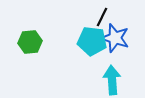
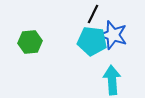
black line: moved 9 px left, 3 px up
blue star: moved 2 px left, 3 px up
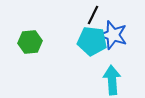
black line: moved 1 px down
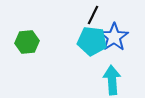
blue star: moved 1 px right, 2 px down; rotated 20 degrees clockwise
green hexagon: moved 3 px left
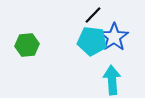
black line: rotated 18 degrees clockwise
green hexagon: moved 3 px down
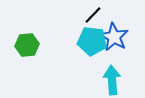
blue star: rotated 8 degrees counterclockwise
